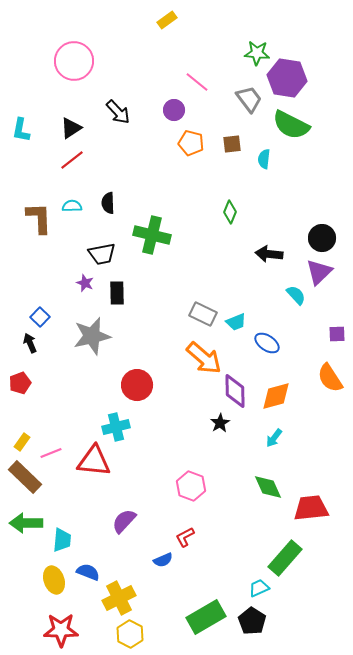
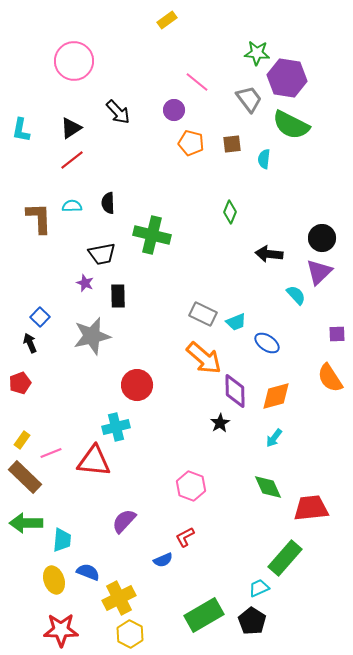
black rectangle at (117, 293): moved 1 px right, 3 px down
yellow rectangle at (22, 442): moved 2 px up
green rectangle at (206, 617): moved 2 px left, 2 px up
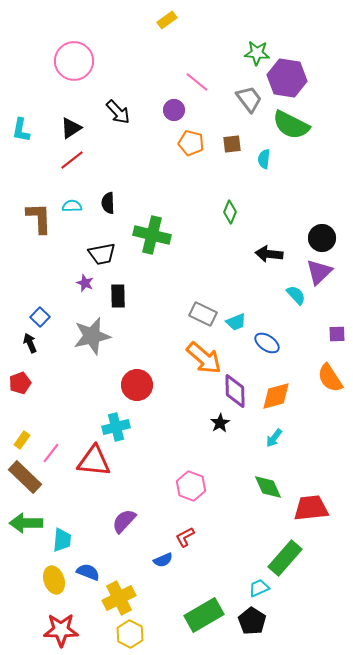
pink line at (51, 453): rotated 30 degrees counterclockwise
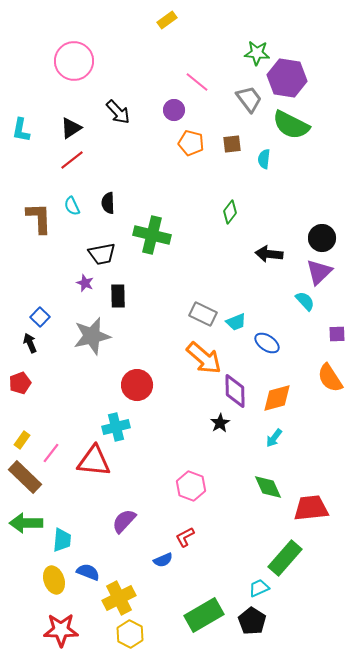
cyan semicircle at (72, 206): rotated 114 degrees counterclockwise
green diamond at (230, 212): rotated 15 degrees clockwise
cyan semicircle at (296, 295): moved 9 px right, 6 px down
orange diamond at (276, 396): moved 1 px right, 2 px down
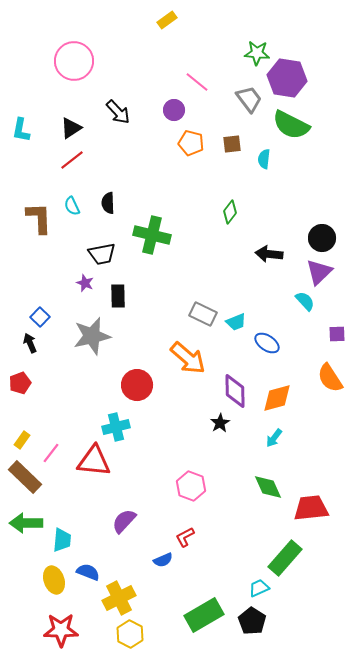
orange arrow at (204, 358): moved 16 px left
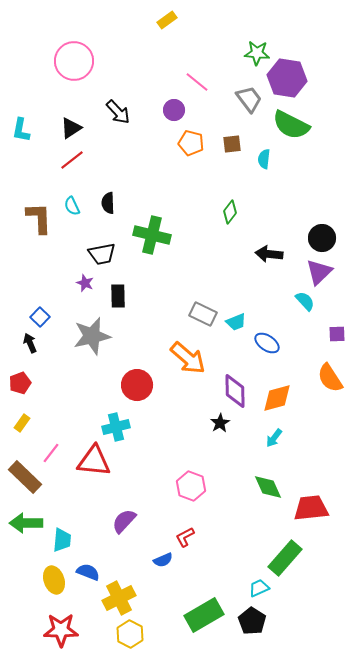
yellow rectangle at (22, 440): moved 17 px up
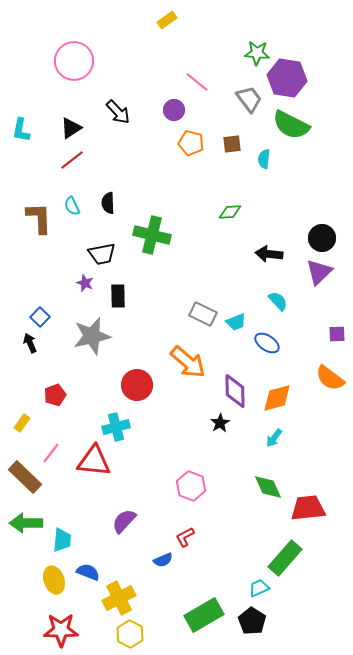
green diamond at (230, 212): rotated 50 degrees clockwise
cyan semicircle at (305, 301): moved 27 px left
orange arrow at (188, 358): moved 4 px down
orange semicircle at (330, 378): rotated 20 degrees counterclockwise
red pentagon at (20, 383): moved 35 px right, 12 px down
red trapezoid at (311, 508): moved 3 px left
